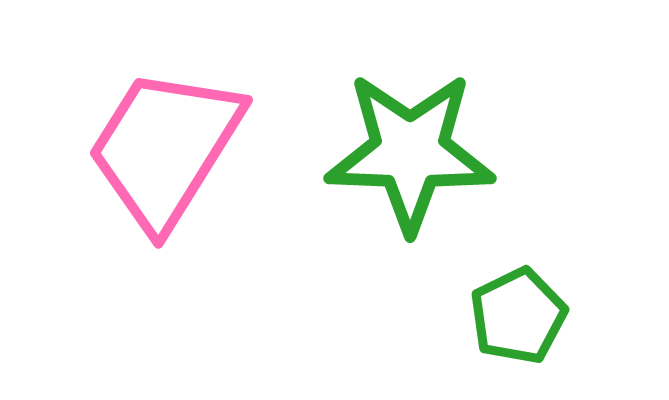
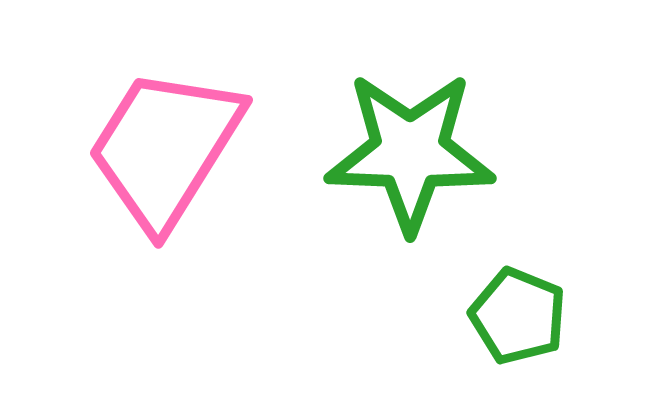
green pentagon: rotated 24 degrees counterclockwise
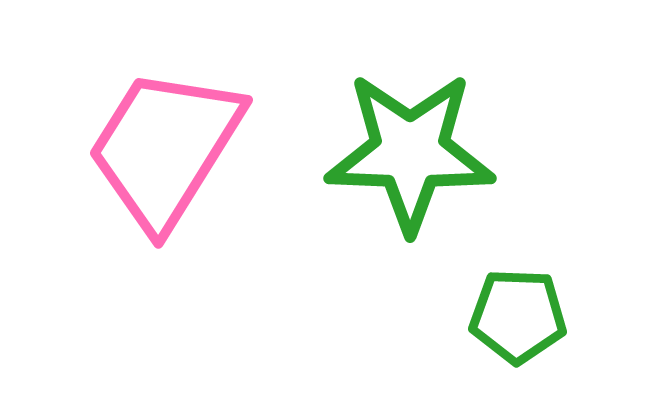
green pentagon: rotated 20 degrees counterclockwise
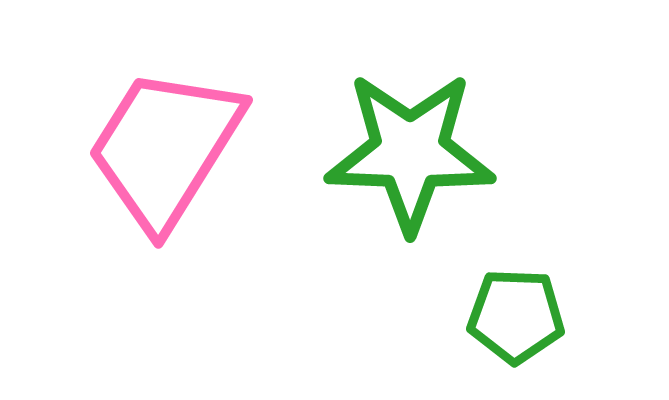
green pentagon: moved 2 px left
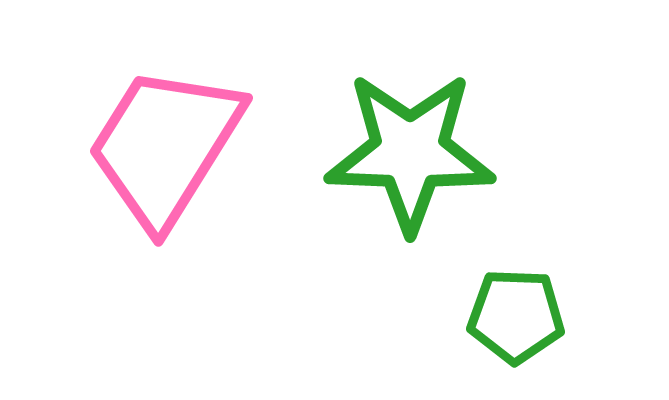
pink trapezoid: moved 2 px up
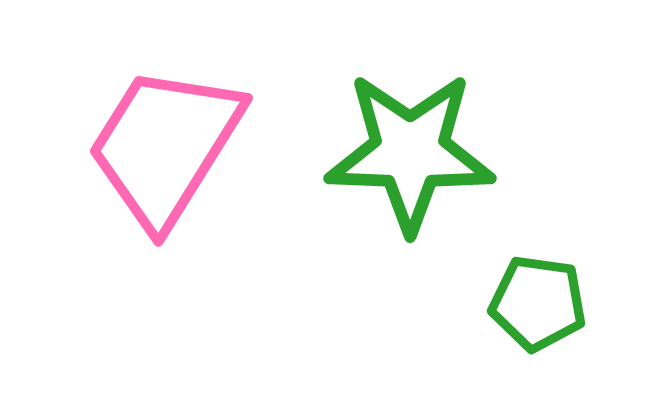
green pentagon: moved 22 px right, 13 px up; rotated 6 degrees clockwise
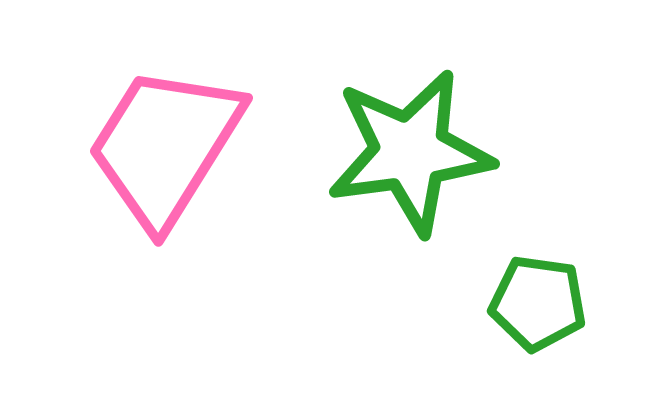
green star: rotated 10 degrees counterclockwise
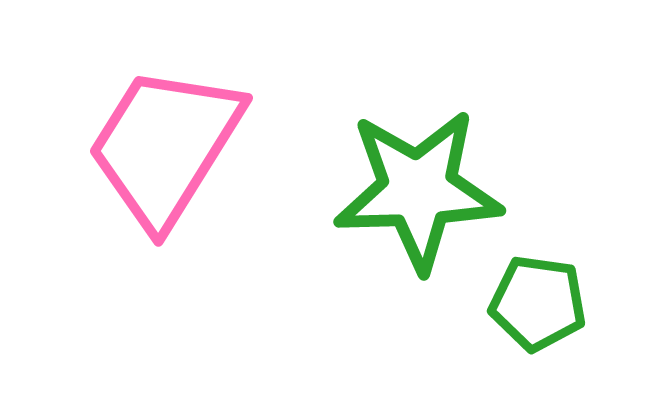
green star: moved 8 px right, 38 px down; rotated 6 degrees clockwise
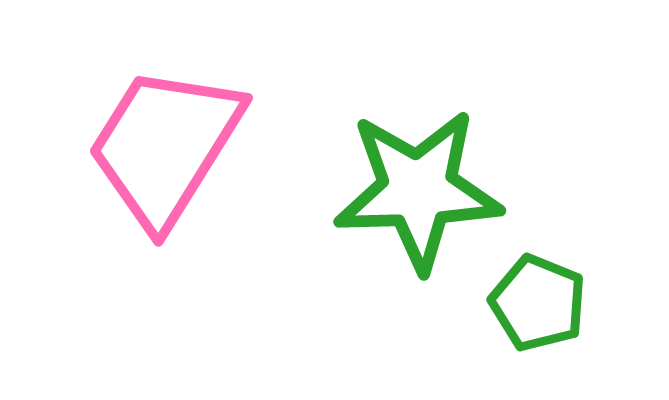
green pentagon: rotated 14 degrees clockwise
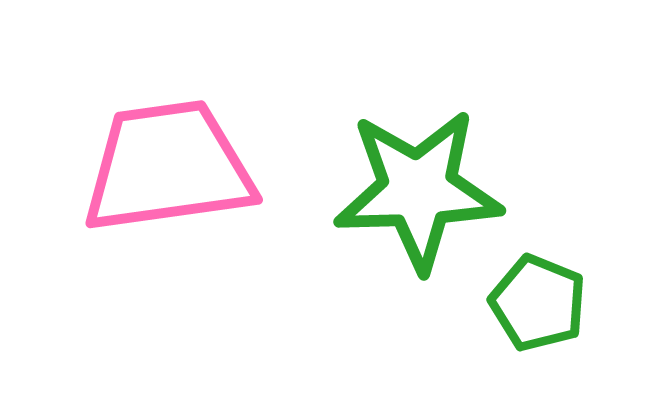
pink trapezoid: moved 3 px right, 21 px down; rotated 50 degrees clockwise
